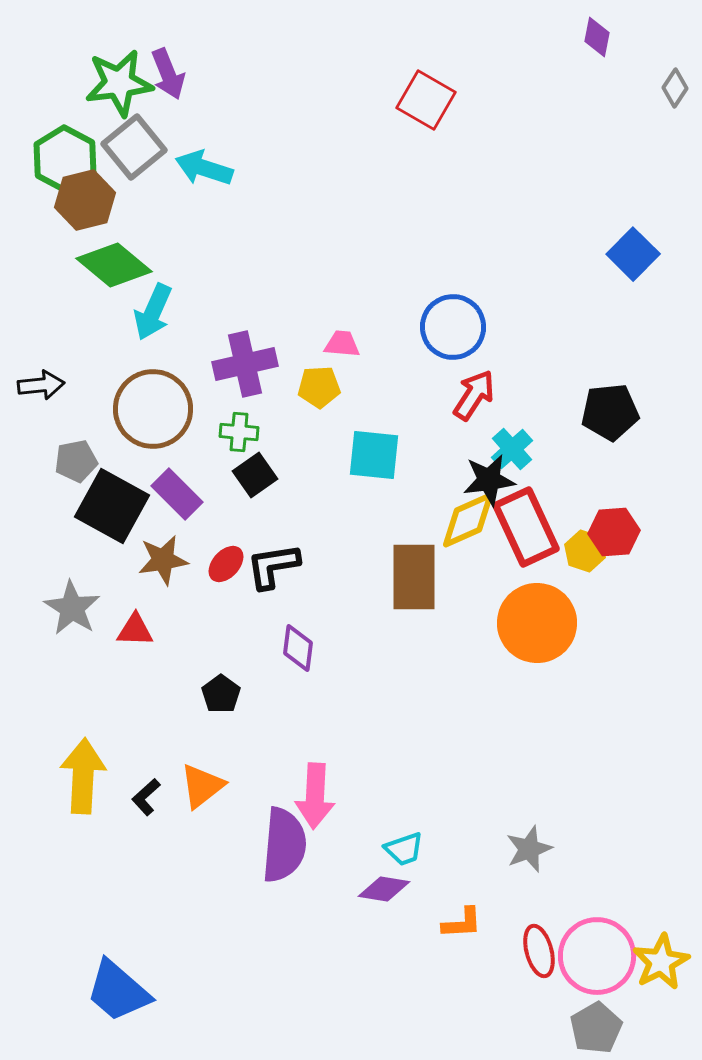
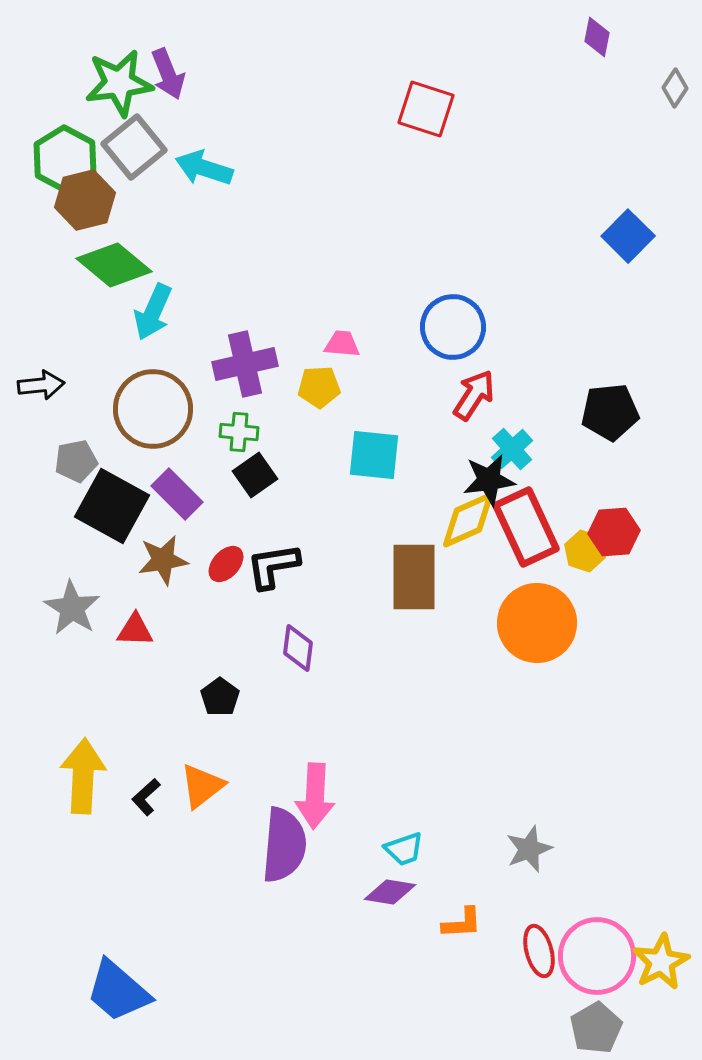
red square at (426, 100): moved 9 px down; rotated 12 degrees counterclockwise
blue square at (633, 254): moved 5 px left, 18 px up
black pentagon at (221, 694): moved 1 px left, 3 px down
purple diamond at (384, 889): moved 6 px right, 3 px down
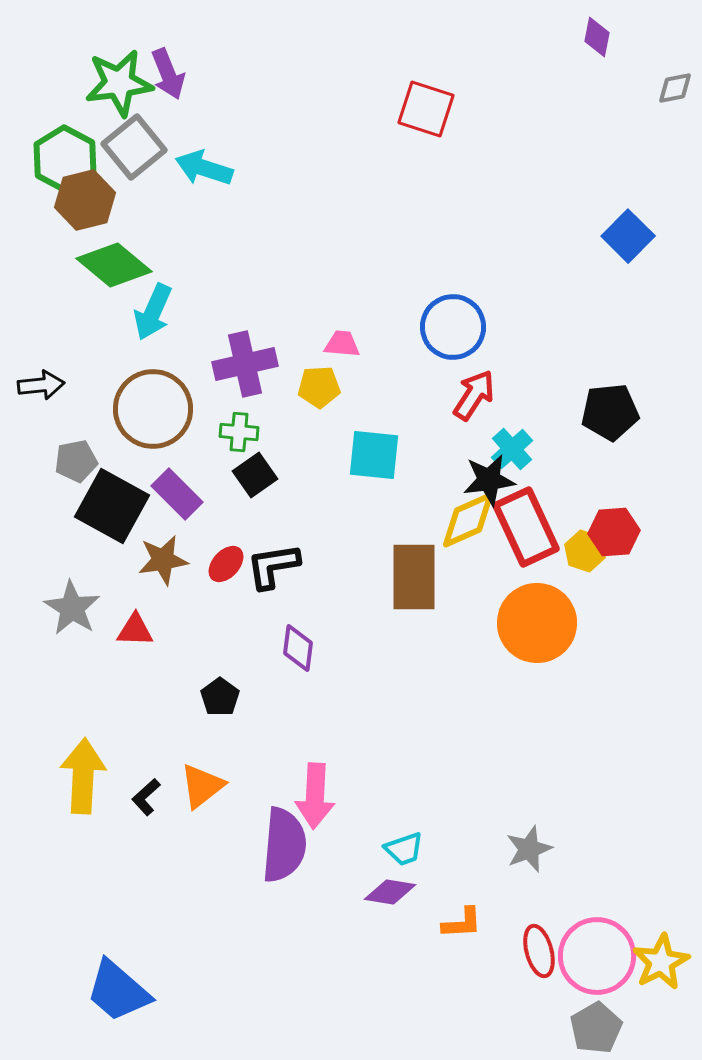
gray diamond at (675, 88): rotated 45 degrees clockwise
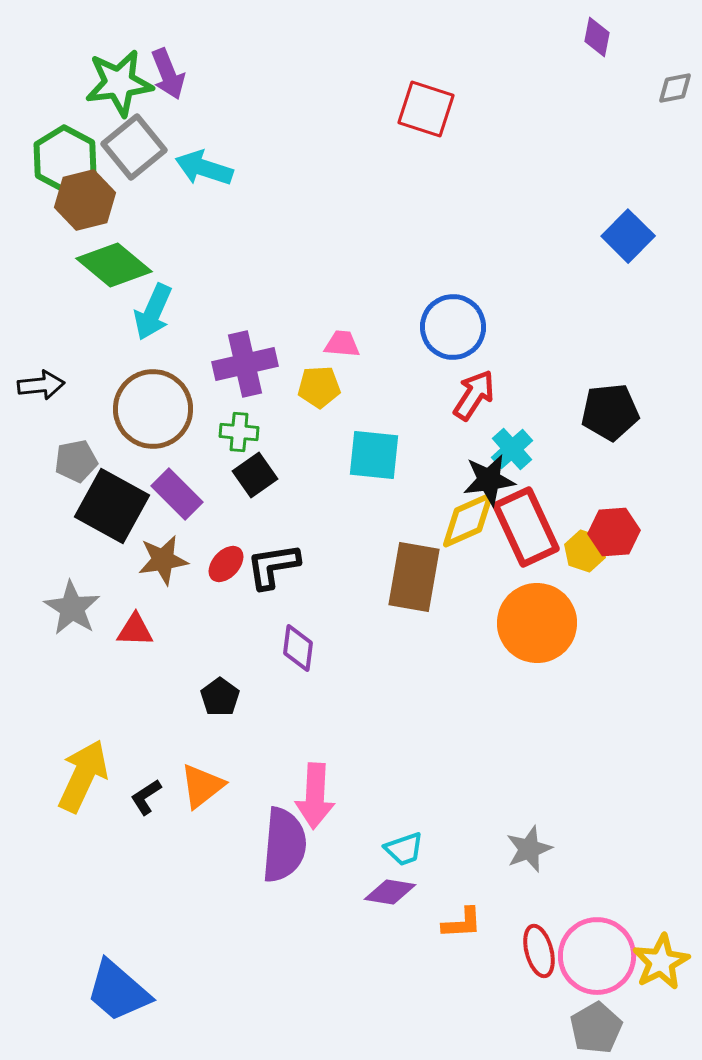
brown rectangle at (414, 577): rotated 10 degrees clockwise
yellow arrow at (83, 776): rotated 22 degrees clockwise
black L-shape at (146, 797): rotated 9 degrees clockwise
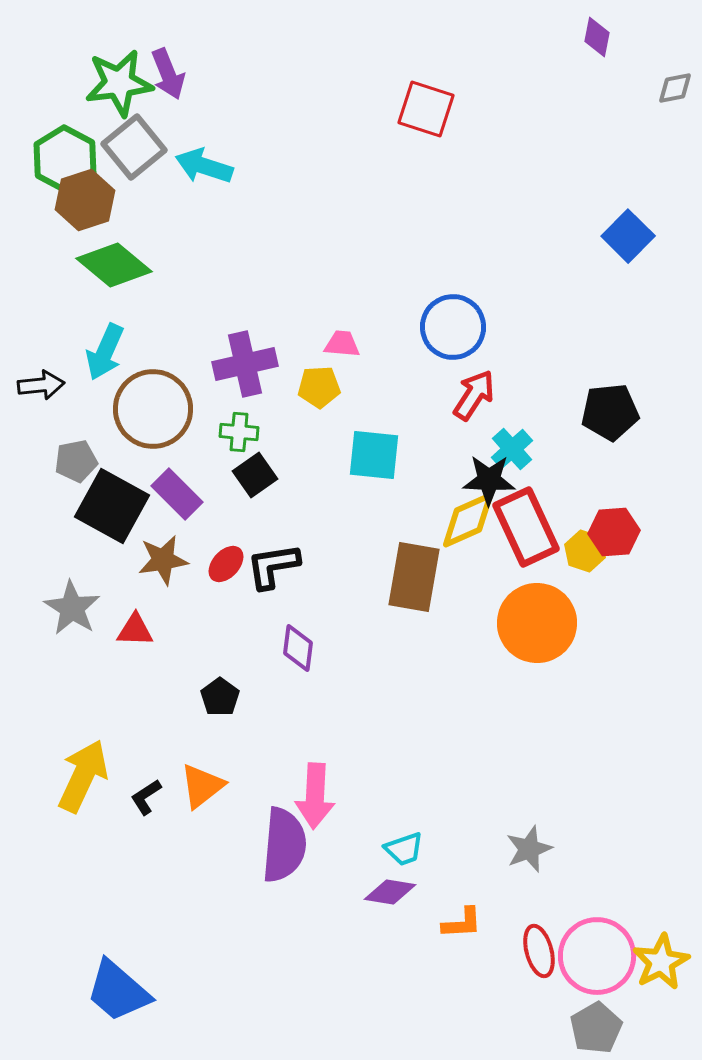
cyan arrow at (204, 168): moved 2 px up
brown hexagon at (85, 200): rotated 4 degrees counterclockwise
cyan arrow at (153, 312): moved 48 px left, 40 px down
black star at (489, 480): rotated 10 degrees clockwise
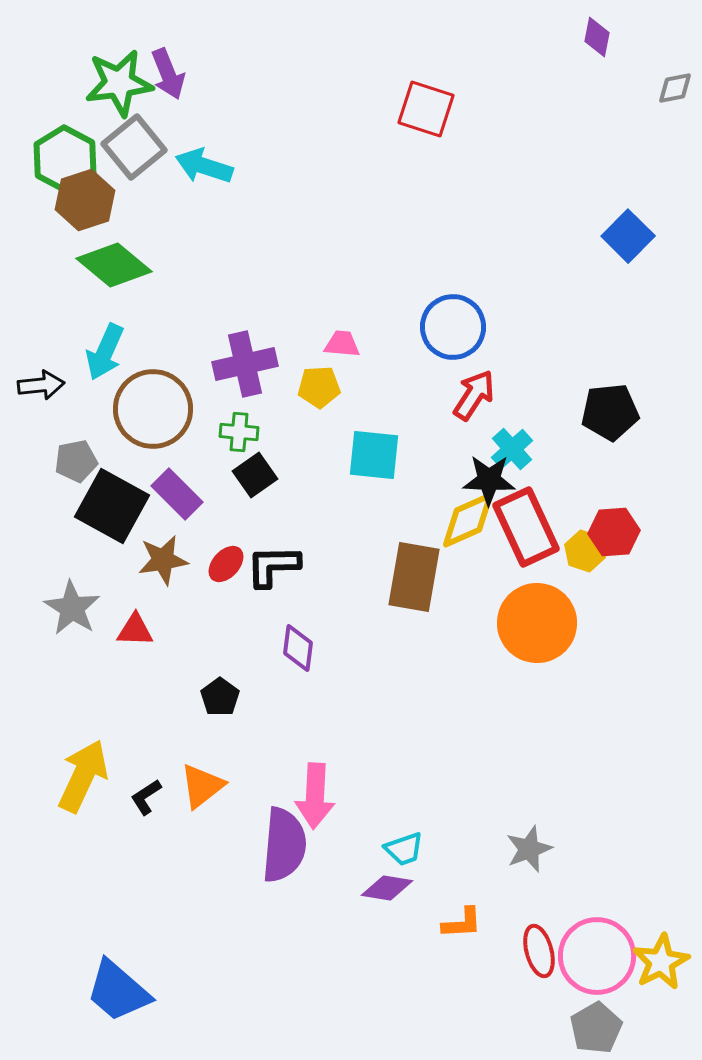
black L-shape at (273, 566): rotated 8 degrees clockwise
purple diamond at (390, 892): moved 3 px left, 4 px up
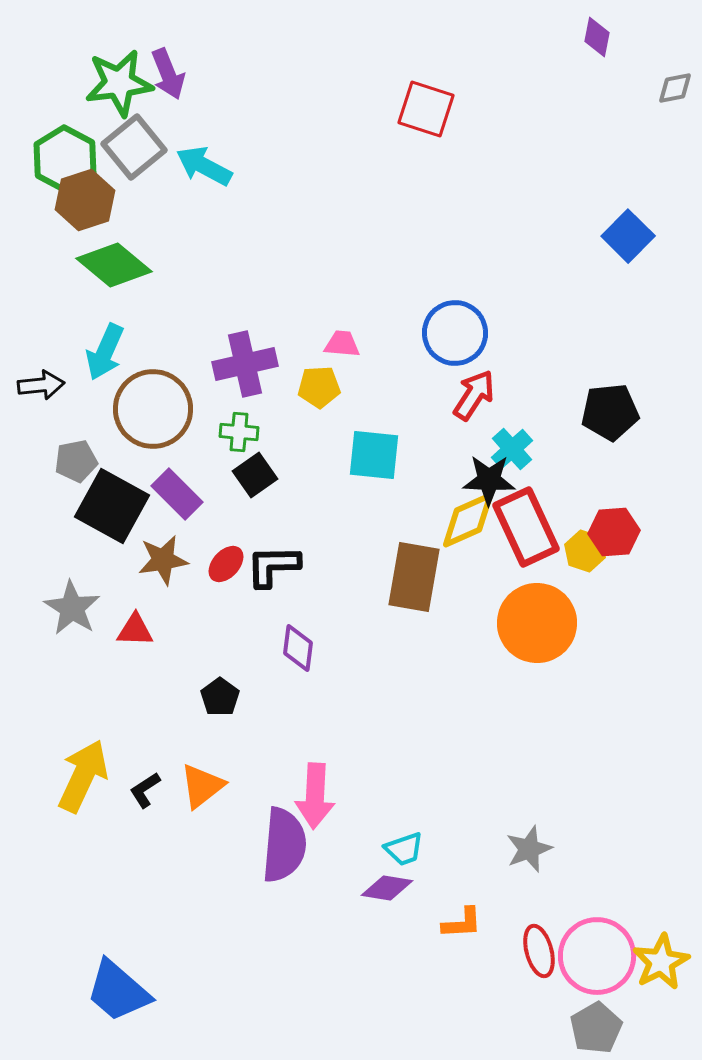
cyan arrow at (204, 166): rotated 10 degrees clockwise
blue circle at (453, 327): moved 2 px right, 6 px down
black L-shape at (146, 797): moved 1 px left, 7 px up
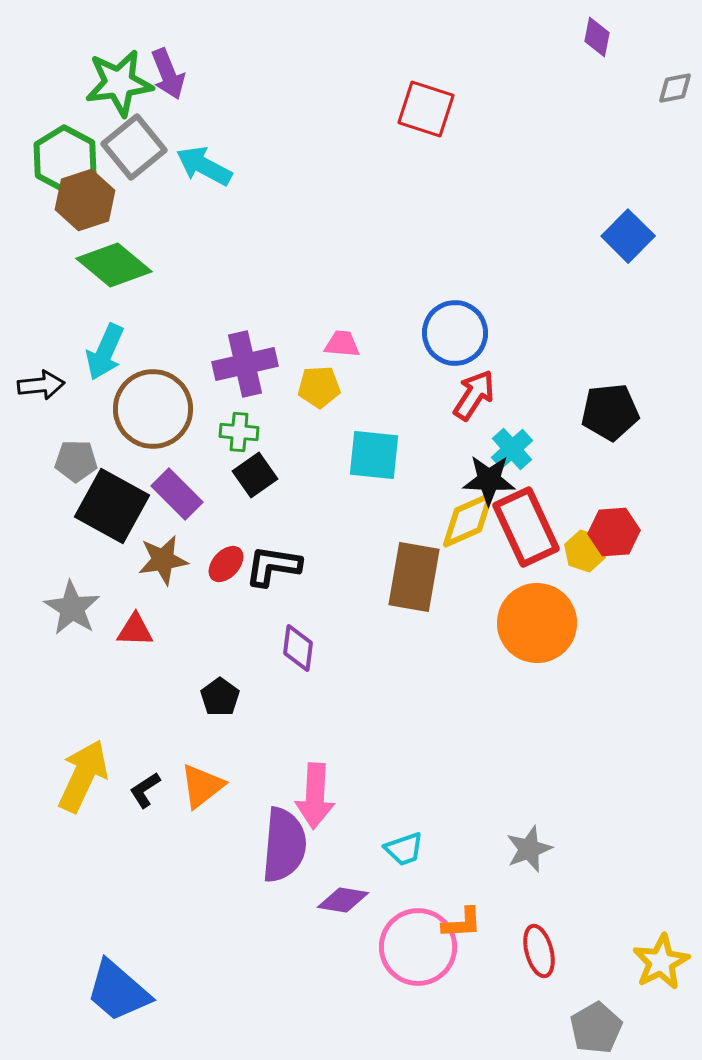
gray pentagon at (76, 461): rotated 12 degrees clockwise
black L-shape at (273, 566): rotated 10 degrees clockwise
purple diamond at (387, 888): moved 44 px left, 12 px down
pink circle at (597, 956): moved 179 px left, 9 px up
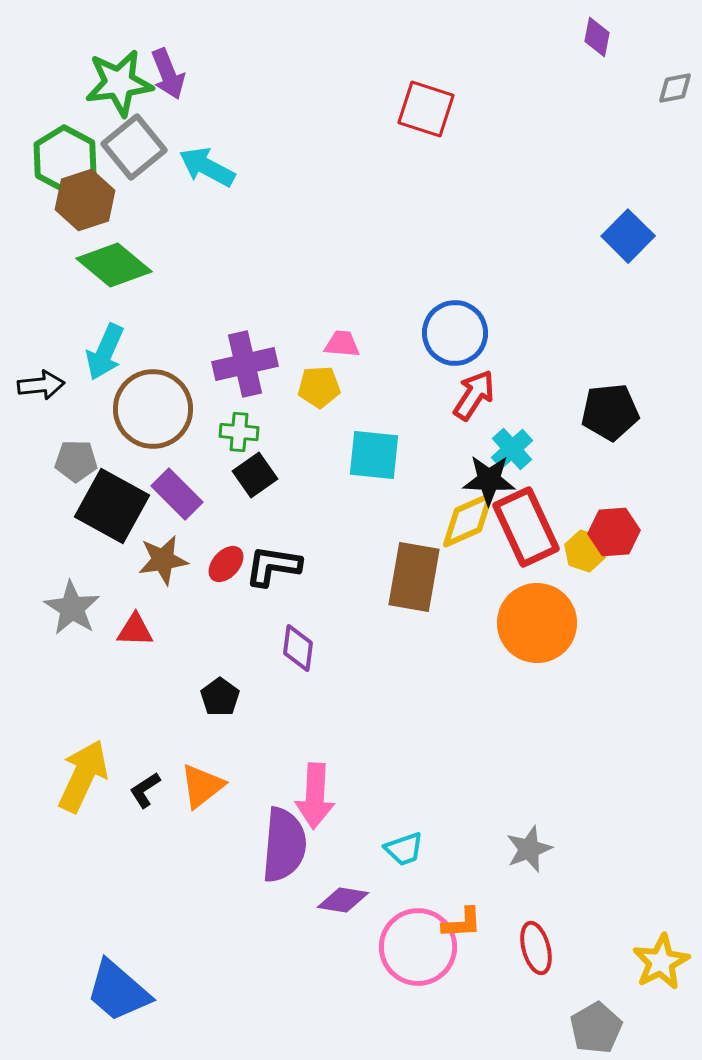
cyan arrow at (204, 166): moved 3 px right, 1 px down
red ellipse at (539, 951): moved 3 px left, 3 px up
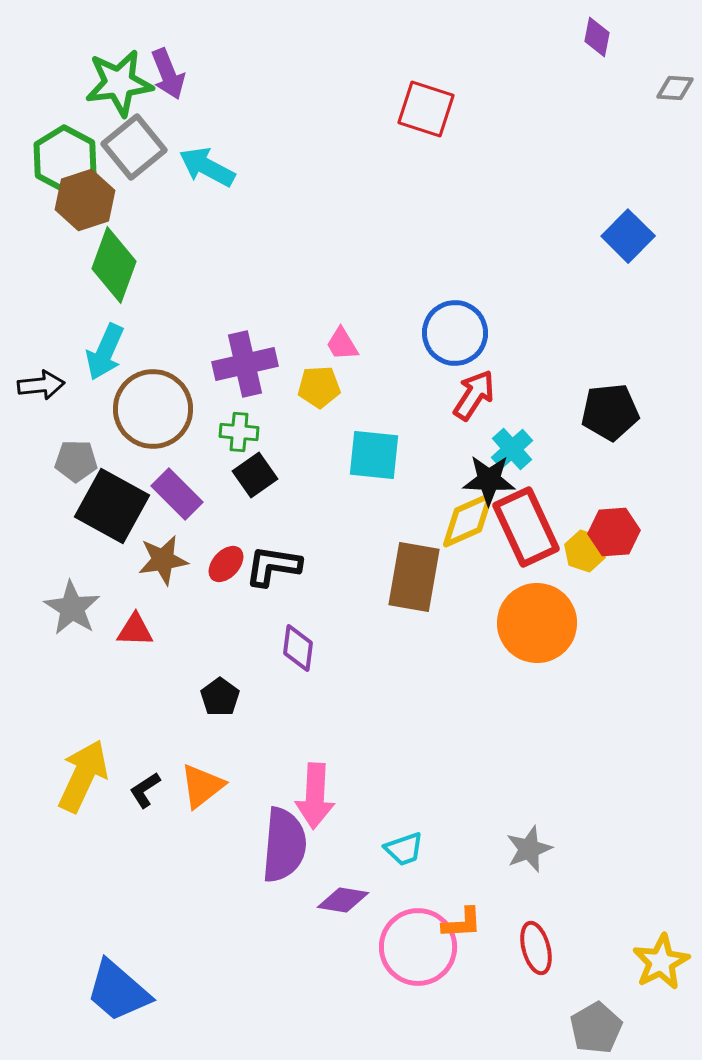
gray diamond at (675, 88): rotated 15 degrees clockwise
green diamond at (114, 265): rotated 70 degrees clockwise
pink trapezoid at (342, 344): rotated 126 degrees counterclockwise
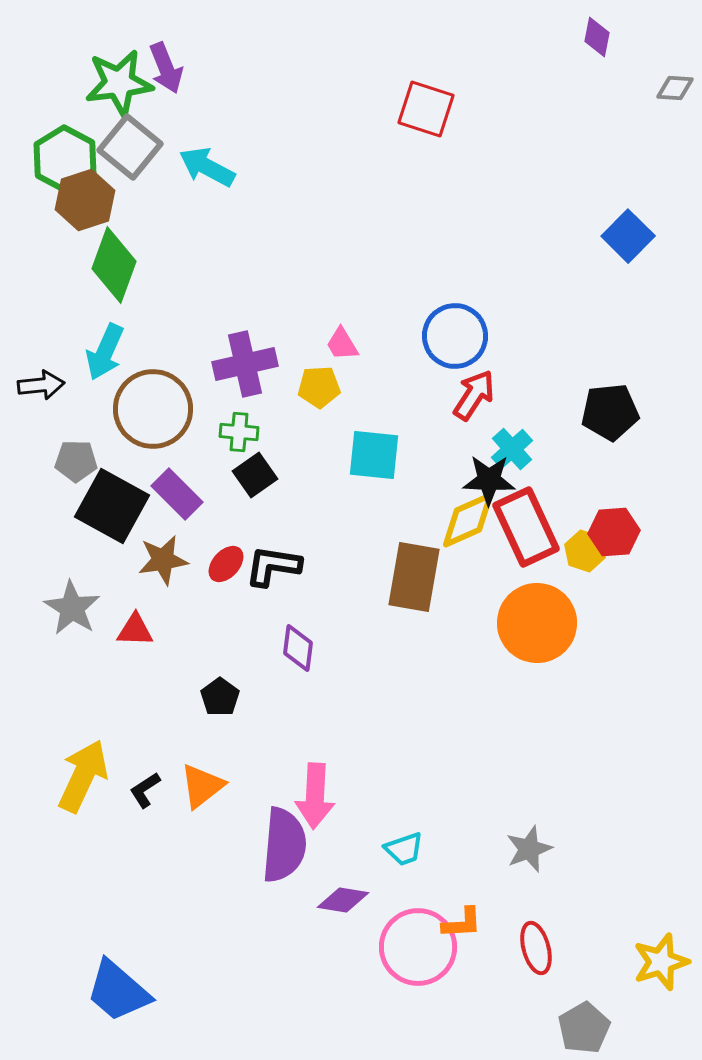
purple arrow at (168, 74): moved 2 px left, 6 px up
gray square at (134, 147): moved 4 px left; rotated 12 degrees counterclockwise
blue circle at (455, 333): moved 3 px down
yellow star at (661, 962): rotated 10 degrees clockwise
gray pentagon at (596, 1028): moved 12 px left
